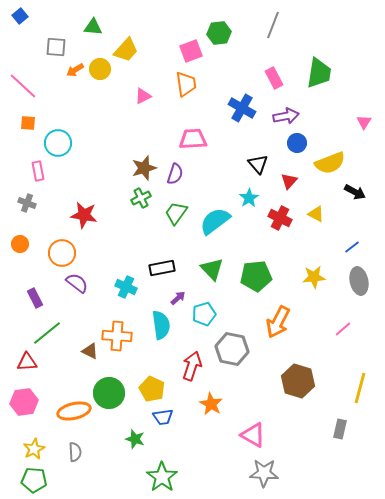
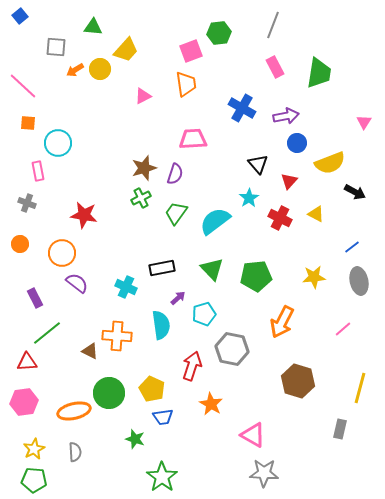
pink rectangle at (274, 78): moved 1 px right, 11 px up
orange arrow at (278, 322): moved 4 px right
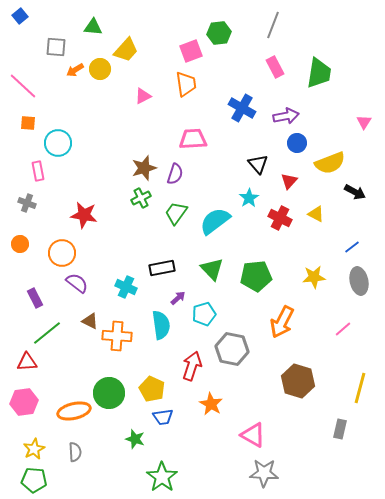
brown triangle at (90, 351): moved 30 px up
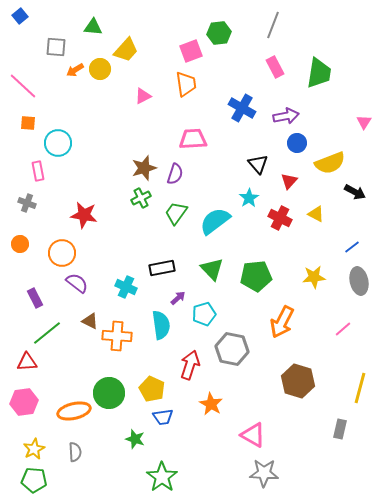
red arrow at (192, 366): moved 2 px left, 1 px up
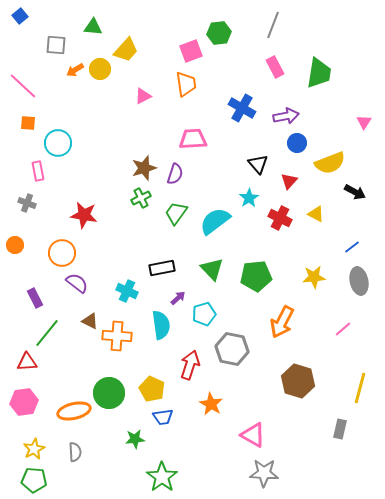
gray square at (56, 47): moved 2 px up
orange circle at (20, 244): moved 5 px left, 1 px down
cyan cross at (126, 287): moved 1 px right, 4 px down
green line at (47, 333): rotated 12 degrees counterclockwise
green star at (135, 439): rotated 24 degrees counterclockwise
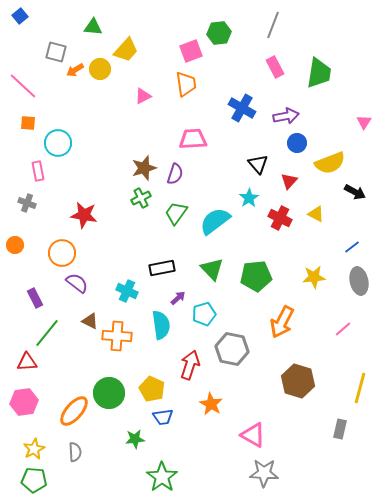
gray square at (56, 45): moved 7 px down; rotated 10 degrees clockwise
orange ellipse at (74, 411): rotated 36 degrees counterclockwise
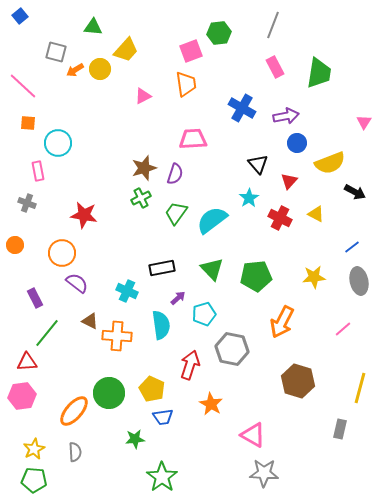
cyan semicircle at (215, 221): moved 3 px left, 1 px up
pink hexagon at (24, 402): moved 2 px left, 6 px up
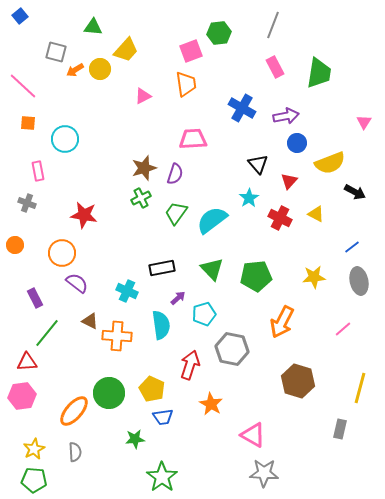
cyan circle at (58, 143): moved 7 px right, 4 px up
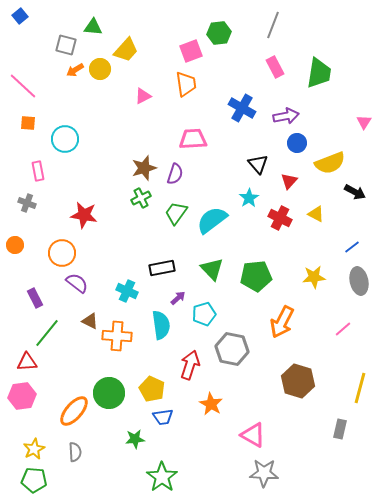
gray square at (56, 52): moved 10 px right, 7 px up
